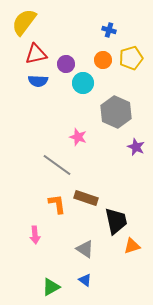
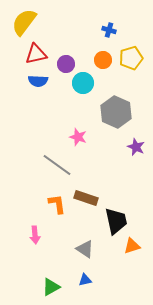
blue triangle: rotated 48 degrees counterclockwise
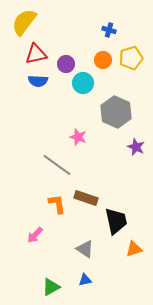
pink arrow: rotated 48 degrees clockwise
orange triangle: moved 2 px right, 3 px down
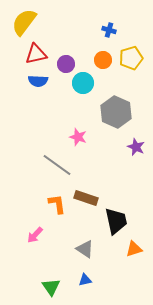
green triangle: rotated 36 degrees counterclockwise
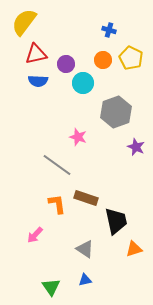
yellow pentagon: rotated 30 degrees counterclockwise
gray hexagon: rotated 16 degrees clockwise
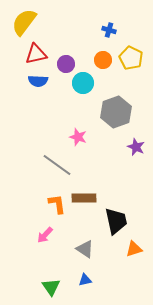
brown rectangle: moved 2 px left; rotated 20 degrees counterclockwise
pink arrow: moved 10 px right
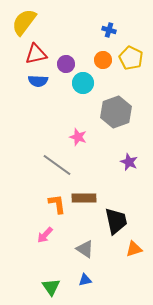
purple star: moved 7 px left, 15 px down
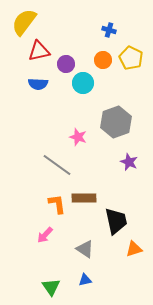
red triangle: moved 3 px right, 3 px up
blue semicircle: moved 3 px down
gray hexagon: moved 10 px down
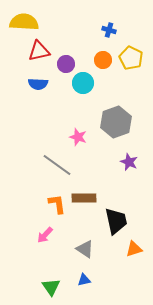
yellow semicircle: rotated 56 degrees clockwise
blue triangle: moved 1 px left
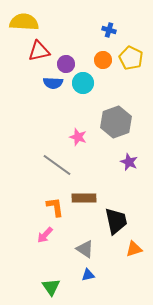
blue semicircle: moved 15 px right, 1 px up
orange L-shape: moved 2 px left, 3 px down
blue triangle: moved 4 px right, 5 px up
